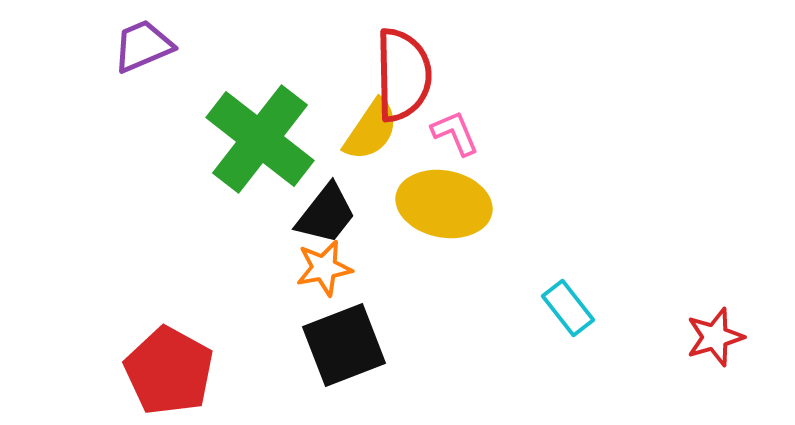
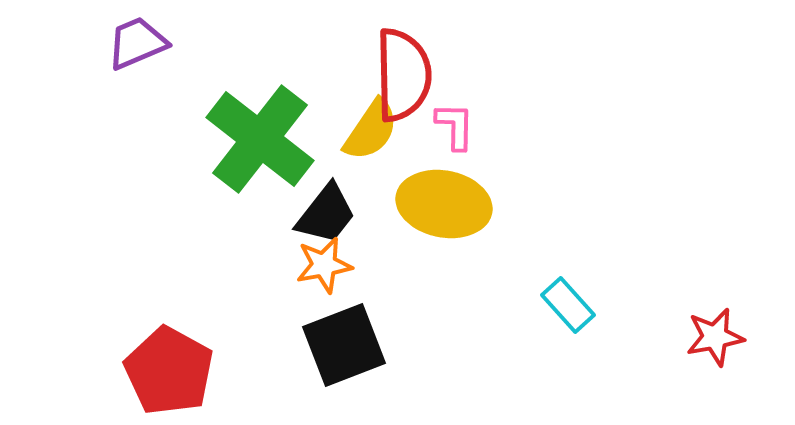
purple trapezoid: moved 6 px left, 3 px up
pink L-shape: moved 7 px up; rotated 24 degrees clockwise
orange star: moved 3 px up
cyan rectangle: moved 3 px up; rotated 4 degrees counterclockwise
red star: rotated 6 degrees clockwise
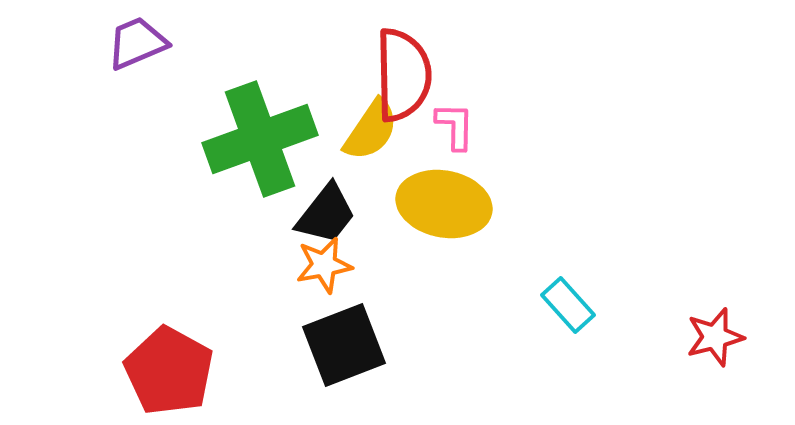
green cross: rotated 32 degrees clockwise
red star: rotated 4 degrees counterclockwise
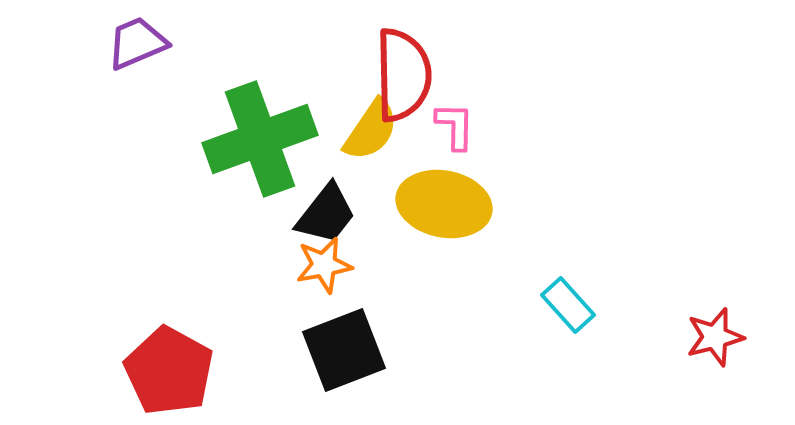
black square: moved 5 px down
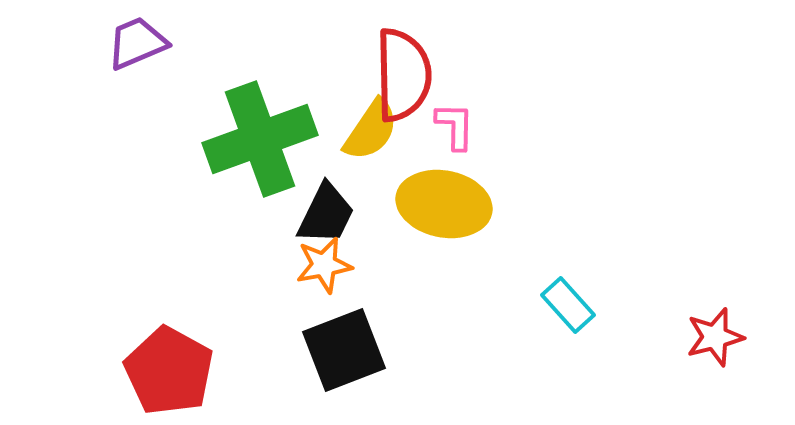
black trapezoid: rotated 12 degrees counterclockwise
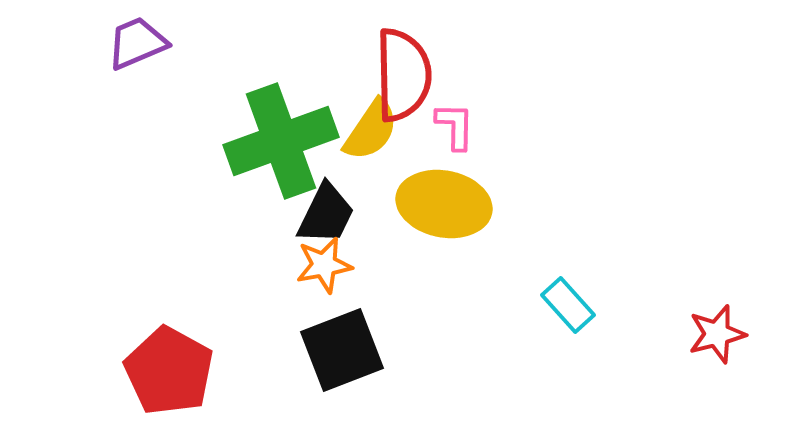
green cross: moved 21 px right, 2 px down
red star: moved 2 px right, 3 px up
black square: moved 2 px left
